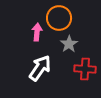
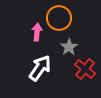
gray star: moved 3 px down
red cross: rotated 35 degrees clockwise
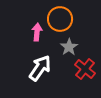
orange circle: moved 1 px right, 1 px down
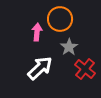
white arrow: rotated 12 degrees clockwise
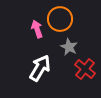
pink arrow: moved 3 px up; rotated 24 degrees counterclockwise
gray star: rotated 12 degrees counterclockwise
white arrow: rotated 16 degrees counterclockwise
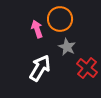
gray star: moved 2 px left
red cross: moved 2 px right, 1 px up
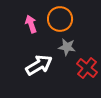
pink arrow: moved 6 px left, 5 px up
gray star: rotated 18 degrees counterclockwise
white arrow: moved 1 px left, 3 px up; rotated 28 degrees clockwise
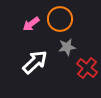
pink arrow: rotated 108 degrees counterclockwise
gray star: rotated 18 degrees counterclockwise
white arrow: moved 4 px left, 3 px up; rotated 12 degrees counterclockwise
